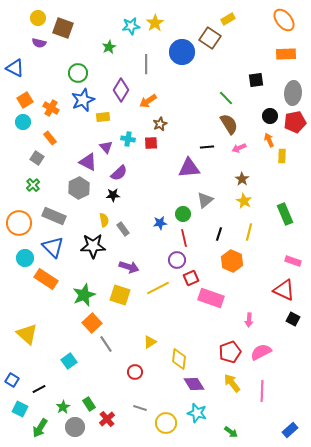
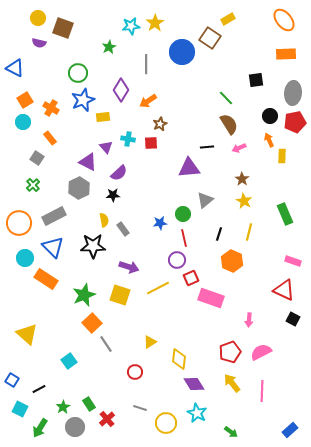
gray rectangle at (54, 216): rotated 50 degrees counterclockwise
cyan star at (197, 413): rotated 12 degrees clockwise
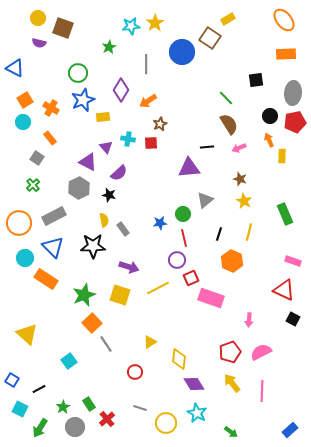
brown star at (242, 179): moved 2 px left; rotated 16 degrees counterclockwise
black star at (113, 195): moved 4 px left; rotated 16 degrees clockwise
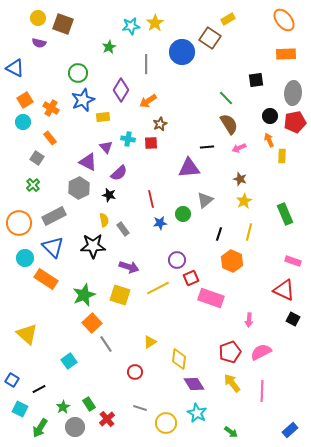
brown square at (63, 28): moved 4 px up
yellow star at (244, 201): rotated 14 degrees clockwise
red line at (184, 238): moved 33 px left, 39 px up
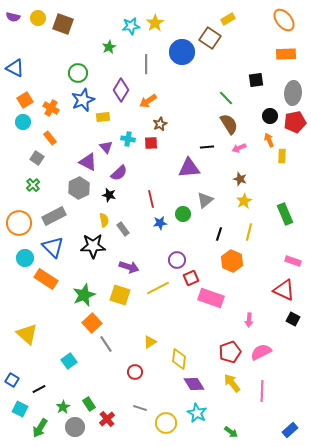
purple semicircle at (39, 43): moved 26 px left, 26 px up
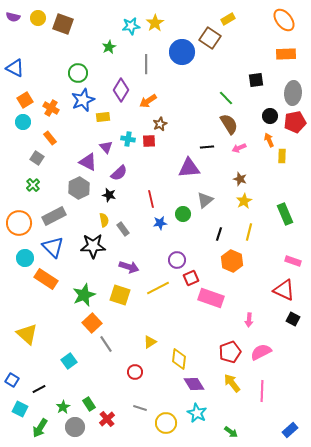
red square at (151, 143): moved 2 px left, 2 px up
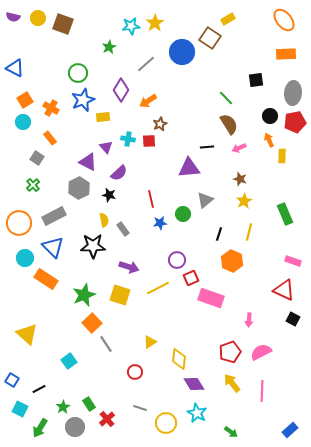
gray line at (146, 64): rotated 48 degrees clockwise
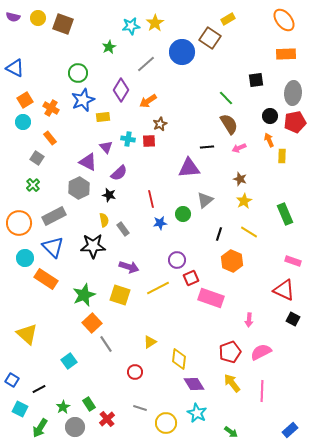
yellow line at (249, 232): rotated 72 degrees counterclockwise
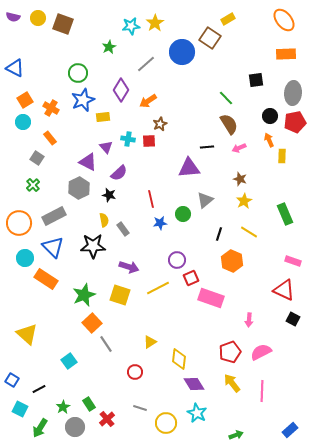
green arrow at (231, 432): moved 5 px right, 3 px down; rotated 56 degrees counterclockwise
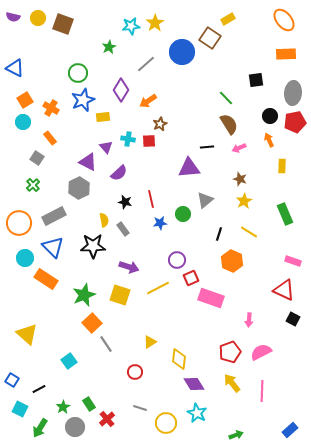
yellow rectangle at (282, 156): moved 10 px down
black star at (109, 195): moved 16 px right, 7 px down
